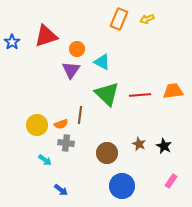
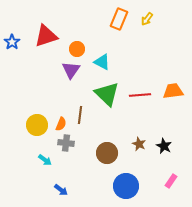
yellow arrow: rotated 32 degrees counterclockwise
orange semicircle: rotated 48 degrees counterclockwise
blue circle: moved 4 px right
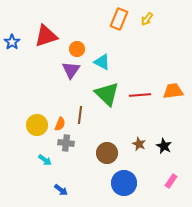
orange semicircle: moved 1 px left
blue circle: moved 2 px left, 3 px up
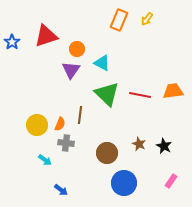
orange rectangle: moved 1 px down
cyan triangle: moved 1 px down
red line: rotated 15 degrees clockwise
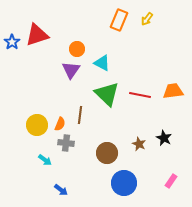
red triangle: moved 9 px left, 1 px up
black star: moved 8 px up
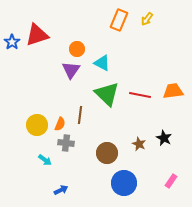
blue arrow: rotated 64 degrees counterclockwise
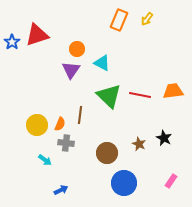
green triangle: moved 2 px right, 2 px down
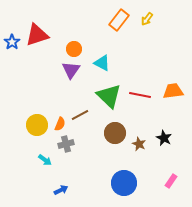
orange rectangle: rotated 15 degrees clockwise
orange circle: moved 3 px left
brown line: rotated 54 degrees clockwise
gray cross: moved 1 px down; rotated 21 degrees counterclockwise
brown circle: moved 8 px right, 20 px up
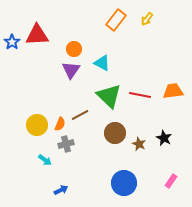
orange rectangle: moved 3 px left
red triangle: rotated 15 degrees clockwise
